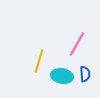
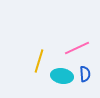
pink line: moved 4 px down; rotated 35 degrees clockwise
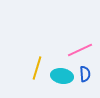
pink line: moved 3 px right, 2 px down
yellow line: moved 2 px left, 7 px down
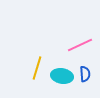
pink line: moved 5 px up
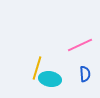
cyan ellipse: moved 12 px left, 3 px down
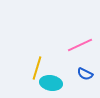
blue semicircle: rotated 119 degrees clockwise
cyan ellipse: moved 1 px right, 4 px down
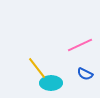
yellow line: rotated 55 degrees counterclockwise
cyan ellipse: rotated 10 degrees counterclockwise
